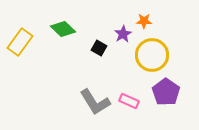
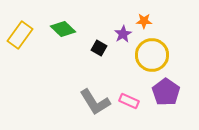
yellow rectangle: moved 7 px up
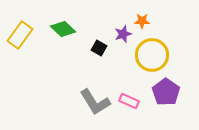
orange star: moved 2 px left
purple star: rotated 12 degrees clockwise
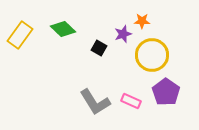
pink rectangle: moved 2 px right
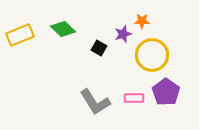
yellow rectangle: rotated 32 degrees clockwise
pink rectangle: moved 3 px right, 3 px up; rotated 24 degrees counterclockwise
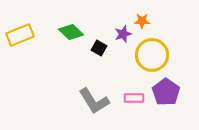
green diamond: moved 8 px right, 3 px down
gray L-shape: moved 1 px left, 1 px up
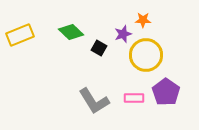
orange star: moved 1 px right, 1 px up
yellow circle: moved 6 px left
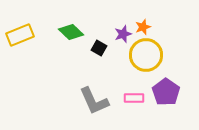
orange star: moved 7 px down; rotated 21 degrees counterclockwise
gray L-shape: rotated 8 degrees clockwise
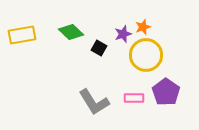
yellow rectangle: moved 2 px right; rotated 12 degrees clockwise
gray L-shape: moved 1 px down; rotated 8 degrees counterclockwise
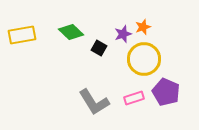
yellow circle: moved 2 px left, 4 px down
purple pentagon: rotated 12 degrees counterclockwise
pink rectangle: rotated 18 degrees counterclockwise
